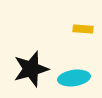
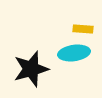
cyan ellipse: moved 25 px up
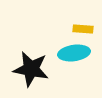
black star: rotated 27 degrees clockwise
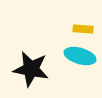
cyan ellipse: moved 6 px right, 3 px down; rotated 24 degrees clockwise
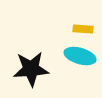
black star: rotated 15 degrees counterclockwise
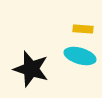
black star: rotated 21 degrees clockwise
